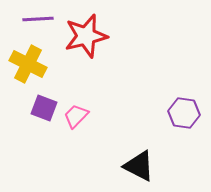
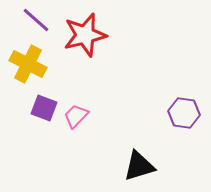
purple line: moved 2 px left, 1 px down; rotated 44 degrees clockwise
red star: moved 1 px left, 1 px up
black triangle: rotated 44 degrees counterclockwise
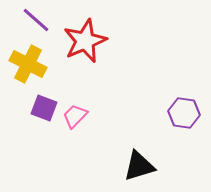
red star: moved 6 px down; rotated 9 degrees counterclockwise
pink trapezoid: moved 1 px left
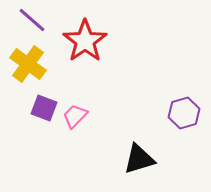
purple line: moved 4 px left
red star: rotated 12 degrees counterclockwise
yellow cross: rotated 9 degrees clockwise
purple hexagon: rotated 24 degrees counterclockwise
black triangle: moved 7 px up
